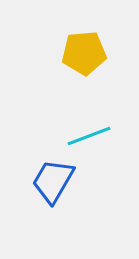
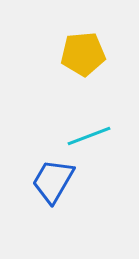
yellow pentagon: moved 1 px left, 1 px down
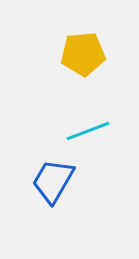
cyan line: moved 1 px left, 5 px up
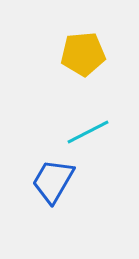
cyan line: moved 1 px down; rotated 6 degrees counterclockwise
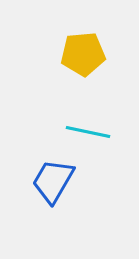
cyan line: rotated 39 degrees clockwise
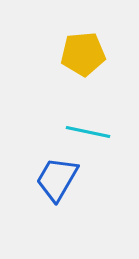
blue trapezoid: moved 4 px right, 2 px up
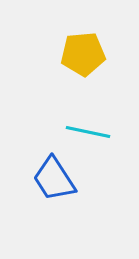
blue trapezoid: moved 3 px left; rotated 63 degrees counterclockwise
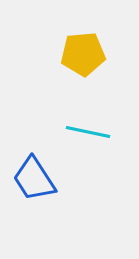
blue trapezoid: moved 20 px left
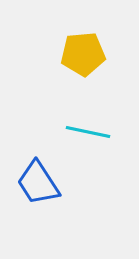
blue trapezoid: moved 4 px right, 4 px down
